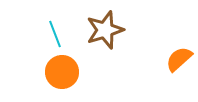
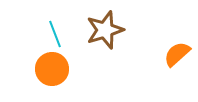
orange semicircle: moved 2 px left, 5 px up
orange circle: moved 10 px left, 3 px up
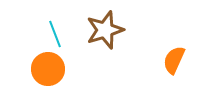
orange semicircle: moved 3 px left, 6 px down; rotated 24 degrees counterclockwise
orange circle: moved 4 px left
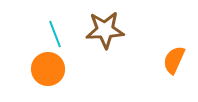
brown star: rotated 15 degrees clockwise
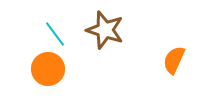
brown star: rotated 21 degrees clockwise
cyan line: rotated 16 degrees counterclockwise
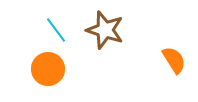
cyan line: moved 1 px right, 4 px up
orange semicircle: rotated 124 degrees clockwise
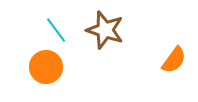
orange semicircle: rotated 68 degrees clockwise
orange circle: moved 2 px left, 2 px up
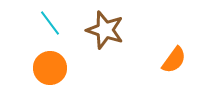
cyan line: moved 6 px left, 7 px up
orange circle: moved 4 px right, 1 px down
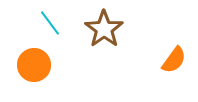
brown star: moved 1 px left, 1 px up; rotated 18 degrees clockwise
orange circle: moved 16 px left, 3 px up
